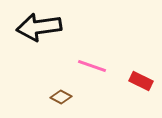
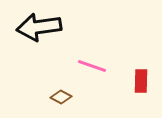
red rectangle: rotated 65 degrees clockwise
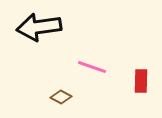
pink line: moved 1 px down
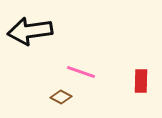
black arrow: moved 9 px left, 4 px down
pink line: moved 11 px left, 5 px down
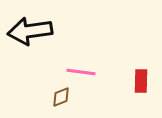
pink line: rotated 12 degrees counterclockwise
brown diamond: rotated 50 degrees counterclockwise
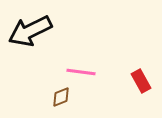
black arrow: rotated 18 degrees counterclockwise
red rectangle: rotated 30 degrees counterclockwise
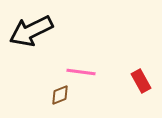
black arrow: moved 1 px right
brown diamond: moved 1 px left, 2 px up
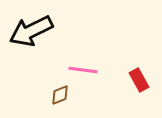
pink line: moved 2 px right, 2 px up
red rectangle: moved 2 px left, 1 px up
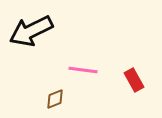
red rectangle: moved 5 px left
brown diamond: moved 5 px left, 4 px down
